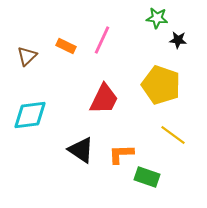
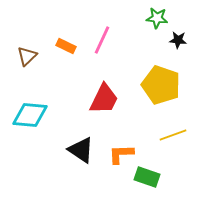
cyan diamond: rotated 12 degrees clockwise
yellow line: rotated 56 degrees counterclockwise
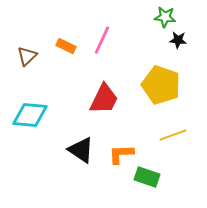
green star: moved 8 px right, 1 px up
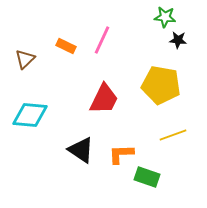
brown triangle: moved 2 px left, 3 px down
yellow pentagon: rotated 9 degrees counterclockwise
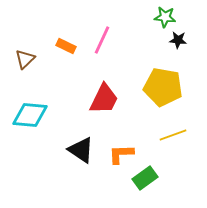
yellow pentagon: moved 2 px right, 2 px down
green rectangle: moved 2 px left, 1 px down; rotated 55 degrees counterclockwise
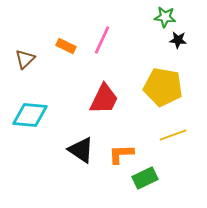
green rectangle: rotated 10 degrees clockwise
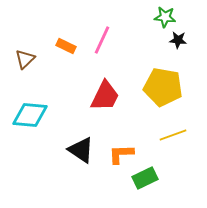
red trapezoid: moved 1 px right, 3 px up
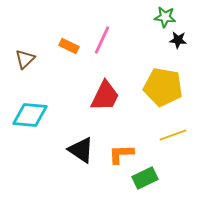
orange rectangle: moved 3 px right
